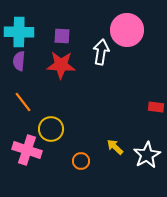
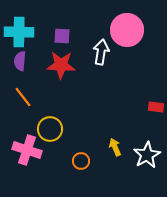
purple semicircle: moved 1 px right
orange line: moved 5 px up
yellow circle: moved 1 px left
yellow arrow: rotated 24 degrees clockwise
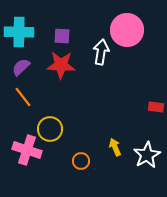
purple semicircle: moved 1 px right, 6 px down; rotated 42 degrees clockwise
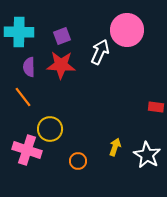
purple square: rotated 24 degrees counterclockwise
white arrow: moved 1 px left; rotated 15 degrees clockwise
purple semicircle: moved 8 px right; rotated 48 degrees counterclockwise
yellow arrow: rotated 42 degrees clockwise
white star: rotated 12 degrees counterclockwise
orange circle: moved 3 px left
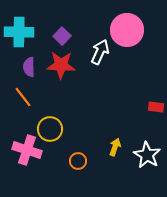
purple square: rotated 24 degrees counterclockwise
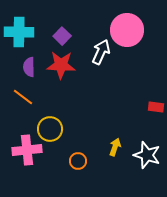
white arrow: moved 1 px right
orange line: rotated 15 degrees counterclockwise
pink cross: rotated 24 degrees counterclockwise
white star: rotated 12 degrees counterclockwise
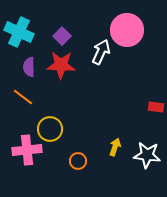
cyan cross: rotated 24 degrees clockwise
white star: rotated 12 degrees counterclockwise
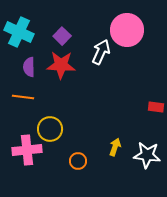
orange line: rotated 30 degrees counterclockwise
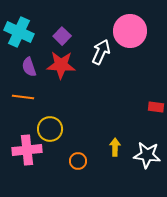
pink circle: moved 3 px right, 1 px down
purple semicircle: rotated 18 degrees counterclockwise
yellow arrow: rotated 18 degrees counterclockwise
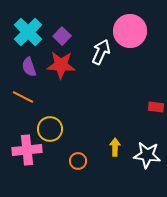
cyan cross: moved 9 px right; rotated 20 degrees clockwise
orange line: rotated 20 degrees clockwise
